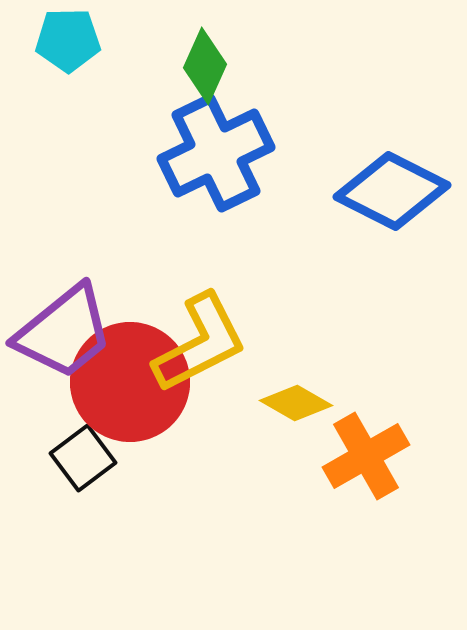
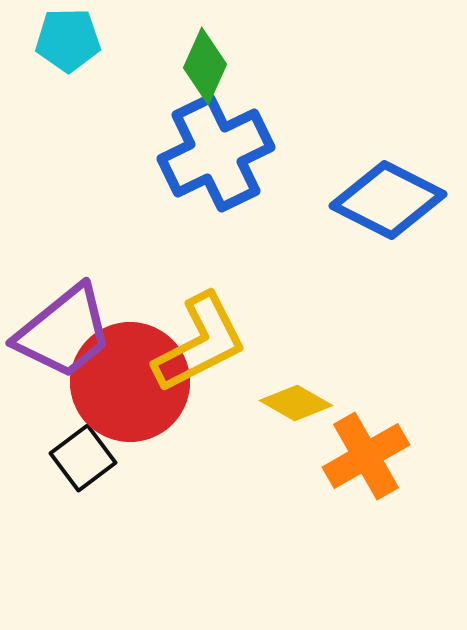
blue diamond: moved 4 px left, 9 px down
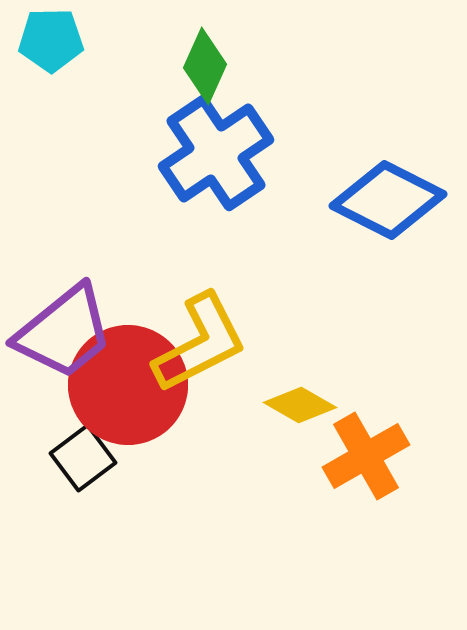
cyan pentagon: moved 17 px left
blue cross: rotated 8 degrees counterclockwise
red circle: moved 2 px left, 3 px down
yellow diamond: moved 4 px right, 2 px down
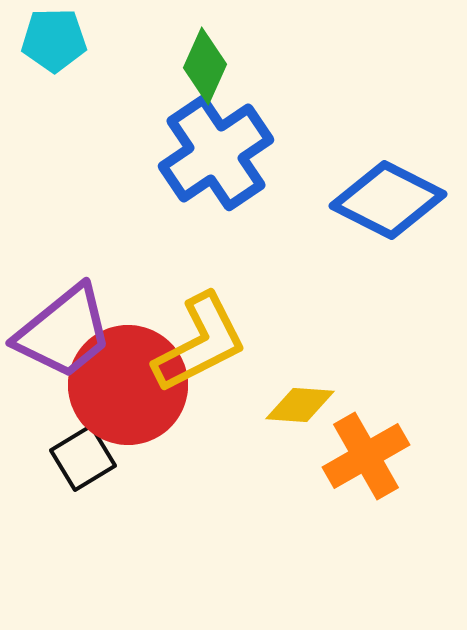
cyan pentagon: moved 3 px right
yellow diamond: rotated 26 degrees counterclockwise
black square: rotated 6 degrees clockwise
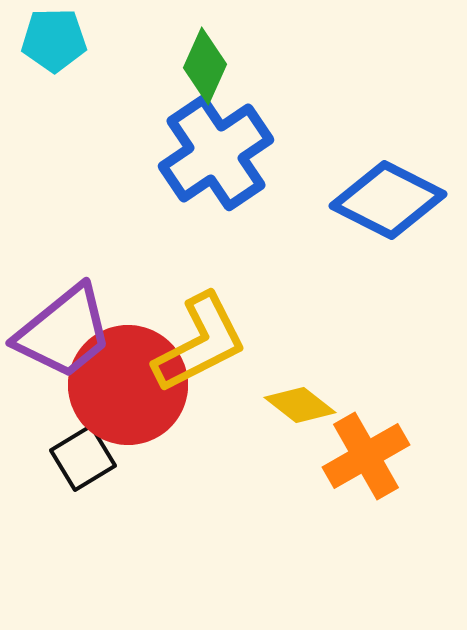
yellow diamond: rotated 34 degrees clockwise
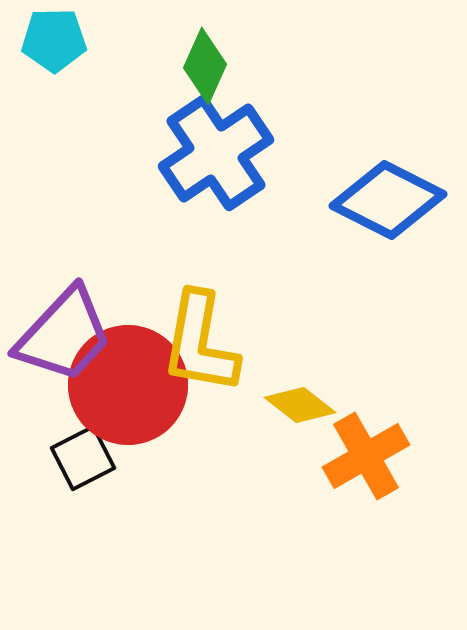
purple trapezoid: moved 3 px down; rotated 8 degrees counterclockwise
yellow L-shape: rotated 127 degrees clockwise
black square: rotated 4 degrees clockwise
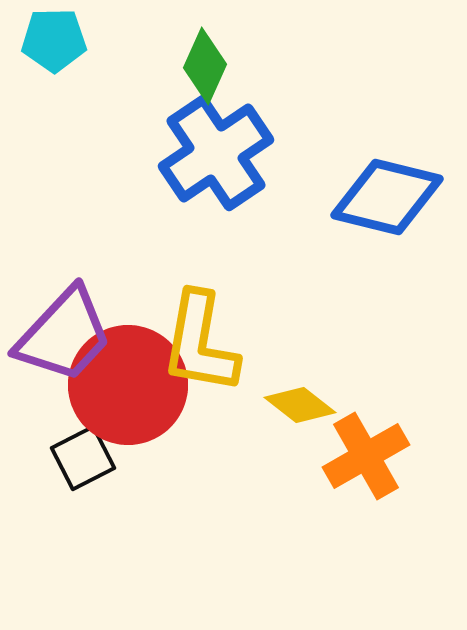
blue diamond: moved 1 px left, 3 px up; rotated 13 degrees counterclockwise
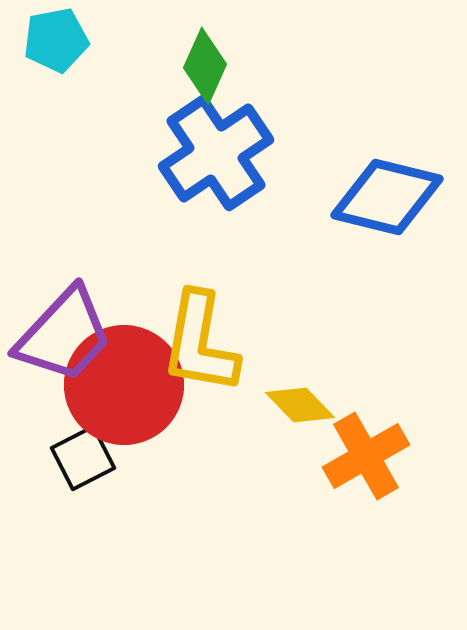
cyan pentagon: moved 2 px right; rotated 10 degrees counterclockwise
red circle: moved 4 px left
yellow diamond: rotated 8 degrees clockwise
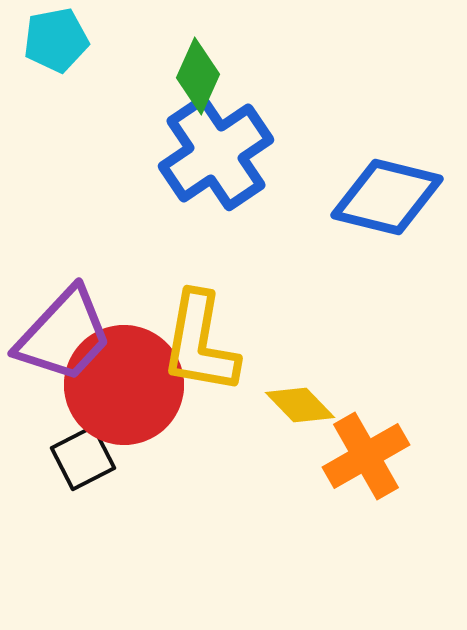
green diamond: moved 7 px left, 10 px down
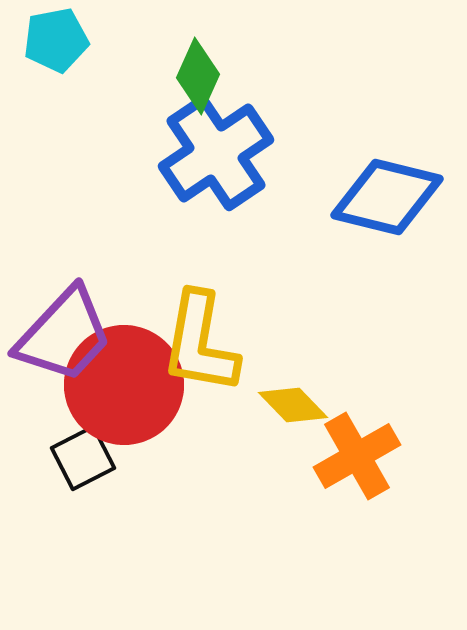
yellow diamond: moved 7 px left
orange cross: moved 9 px left
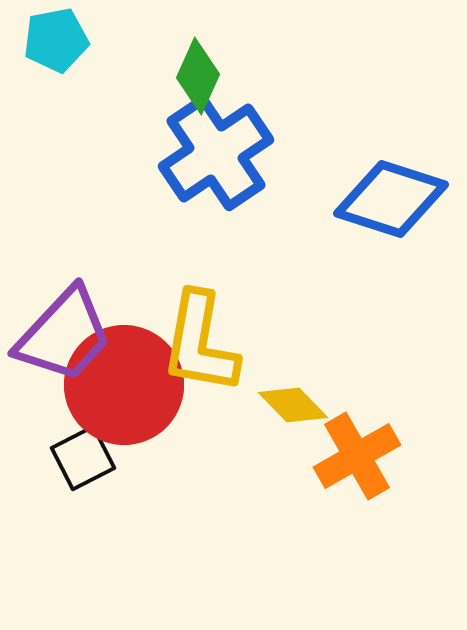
blue diamond: moved 4 px right, 2 px down; rotated 4 degrees clockwise
